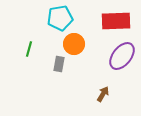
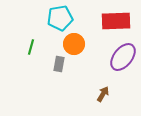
green line: moved 2 px right, 2 px up
purple ellipse: moved 1 px right, 1 px down
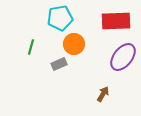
gray rectangle: rotated 56 degrees clockwise
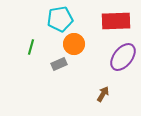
cyan pentagon: moved 1 px down
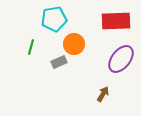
cyan pentagon: moved 6 px left
purple ellipse: moved 2 px left, 2 px down
gray rectangle: moved 2 px up
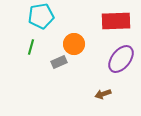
cyan pentagon: moved 13 px left, 3 px up
brown arrow: rotated 140 degrees counterclockwise
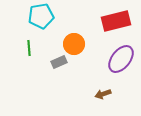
red rectangle: rotated 12 degrees counterclockwise
green line: moved 2 px left, 1 px down; rotated 21 degrees counterclockwise
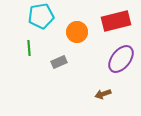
orange circle: moved 3 px right, 12 px up
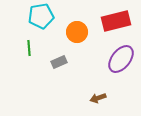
brown arrow: moved 5 px left, 4 px down
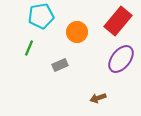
red rectangle: moved 2 px right; rotated 36 degrees counterclockwise
green line: rotated 28 degrees clockwise
gray rectangle: moved 1 px right, 3 px down
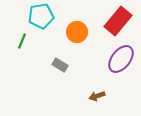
green line: moved 7 px left, 7 px up
gray rectangle: rotated 56 degrees clockwise
brown arrow: moved 1 px left, 2 px up
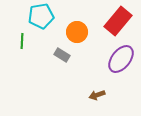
green line: rotated 21 degrees counterclockwise
gray rectangle: moved 2 px right, 10 px up
brown arrow: moved 1 px up
